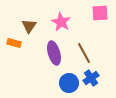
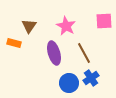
pink square: moved 4 px right, 8 px down
pink star: moved 5 px right, 4 px down
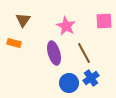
brown triangle: moved 6 px left, 6 px up
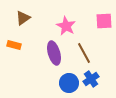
brown triangle: moved 2 px up; rotated 21 degrees clockwise
orange rectangle: moved 2 px down
blue cross: moved 1 px down
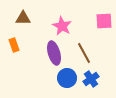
brown triangle: rotated 35 degrees clockwise
pink star: moved 4 px left
orange rectangle: rotated 56 degrees clockwise
blue circle: moved 2 px left, 5 px up
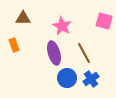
pink square: rotated 18 degrees clockwise
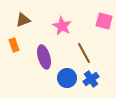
brown triangle: moved 2 px down; rotated 21 degrees counterclockwise
purple ellipse: moved 10 px left, 4 px down
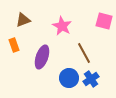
purple ellipse: moved 2 px left; rotated 35 degrees clockwise
blue circle: moved 2 px right
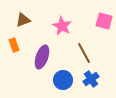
blue circle: moved 6 px left, 2 px down
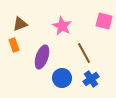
brown triangle: moved 3 px left, 4 px down
blue circle: moved 1 px left, 2 px up
